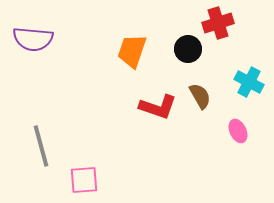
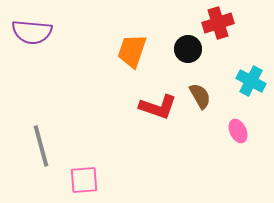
purple semicircle: moved 1 px left, 7 px up
cyan cross: moved 2 px right, 1 px up
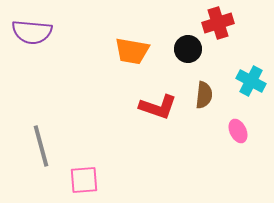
orange trapezoid: rotated 99 degrees counterclockwise
brown semicircle: moved 4 px right, 1 px up; rotated 36 degrees clockwise
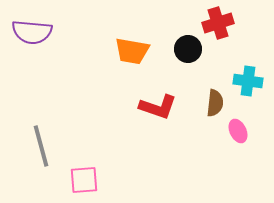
cyan cross: moved 3 px left; rotated 20 degrees counterclockwise
brown semicircle: moved 11 px right, 8 px down
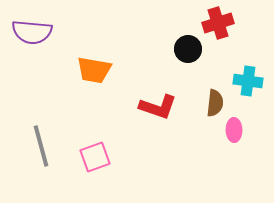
orange trapezoid: moved 38 px left, 19 px down
pink ellipse: moved 4 px left, 1 px up; rotated 25 degrees clockwise
pink square: moved 11 px right, 23 px up; rotated 16 degrees counterclockwise
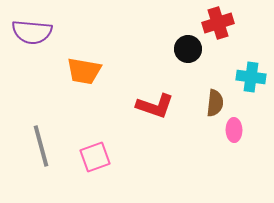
orange trapezoid: moved 10 px left, 1 px down
cyan cross: moved 3 px right, 4 px up
red L-shape: moved 3 px left, 1 px up
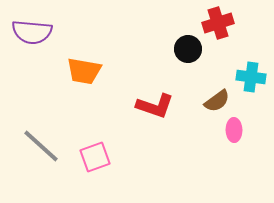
brown semicircle: moved 2 px right, 2 px up; rotated 48 degrees clockwise
gray line: rotated 33 degrees counterclockwise
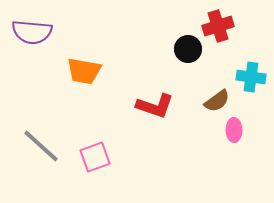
red cross: moved 3 px down
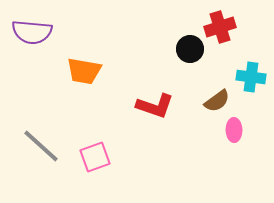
red cross: moved 2 px right, 1 px down
black circle: moved 2 px right
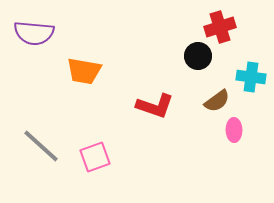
purple semicircle: moved 2 px right, 1 px down
black circle: moved 8 px right, 7 px down
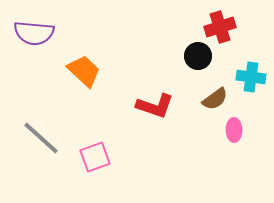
orange trapezoid: rotated 147 degrees counterclockwise
brown semicircle: moved 2 px left, 2 px up
gray line: moved 8 px up
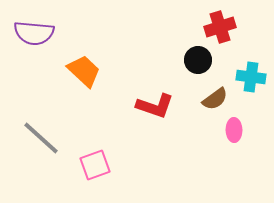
black circle: moved 4 px down
pink square: moved 8 px down
